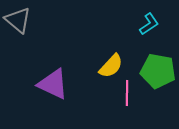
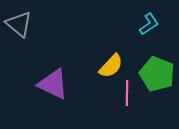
gray triangle: moved 1 px right, 4 px down
green pentagon: moved 1 px left, 3 px down; rotated 12 degrees clockwise
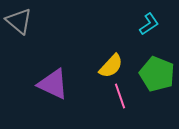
gray triangle: moved 3 px up
pink line: moved 7 px left, 3 px down; rotated 20 degrees counterclockwise
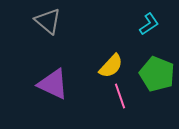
gray triangle: moved 29 px right
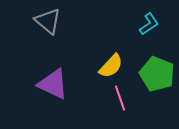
pink line: moved 2 px down
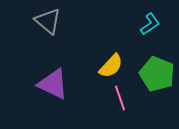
cyan L-shape: moved 1 px right
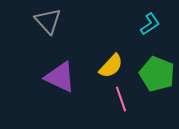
gray triangle: rotated 8 degrees clockwise
purple triangle: moved 7 px right, 7 px up
pink line: moved 1 px right, 1 px down
